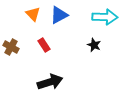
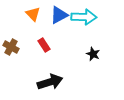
cyan arrow: moved 21 px left
black star: moved 1 px left, 9 px down
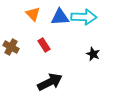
blue triangle: moved 1 px right, 2 px down; rotated 24 degrees clockwise
black arrow: rotated 10 degrees counterclockwise
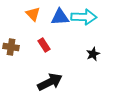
brown cross: rotated 21 degrees counterclockwise
black star: rotated 24 degrees clockwise
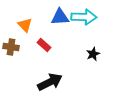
orange triangle: moved 8 px left, 11 px down
red rectangle: rotated 16 degrees counterclockwise
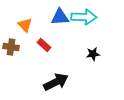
black star: rotated 16 degrees clockwise
black arrow: moved 6 px right
